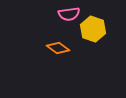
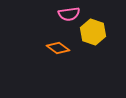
yellow hexagon: moved 3 px down
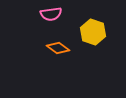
pink semicircle: moved 18 px left
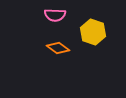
pink semicircle: moved 4 px right, 1 px down; rotated 10 degrees clockwise
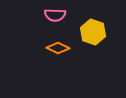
orange diamond: rotated 10 degrees counterclockwise
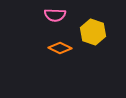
orange diamond: moved 2 px right
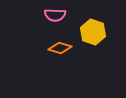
orange diamond: rotated 10 degrees counterclockwise
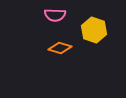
yellow hexagon: moved 1 px right, 2 px up
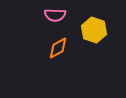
orange diamond: moved 2 px left; rotated 45 degrees counterclockwise
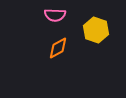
yellow hexagon: moved 2 px right
